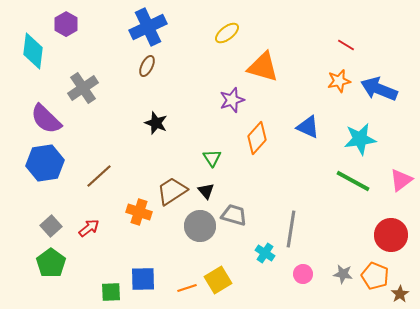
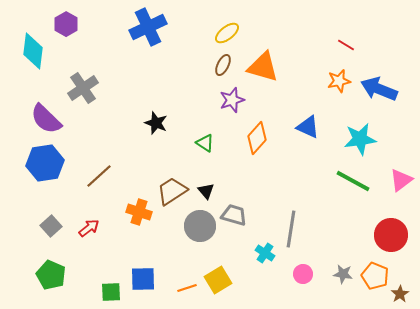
brown ellipse: moved 76 px right, 1 px up
green triangle: moved 7 px left, 15 px up; rotated 24 degrees counterclockwise
green pentagon: moved 12 px down; rotated 12 degrees counterclockwise
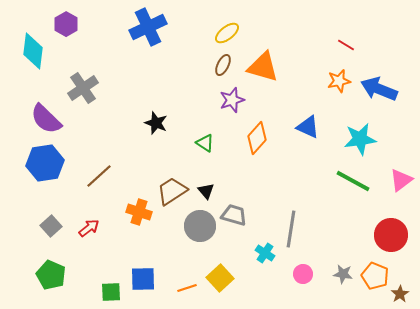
yellow square: moved 2 px right, 2 px up; rotated 12 degrees counterclockwise
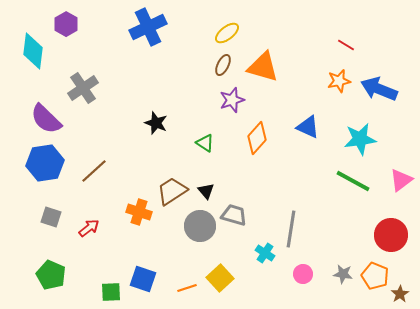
brown line: moved 5 px left, 5 px up
gray square: moved 9 px up; rotated 30 degrees counterclockwise
blue square: rotated 20 degrees clockwise
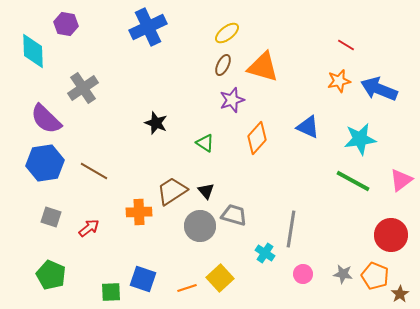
purple hexagon: rotated 20 degrees counterclockwise
cyan diamond: rotated 9 degrees counterclockwise
brown line: rotated 72 degrees clockwise
orange cross: rotated 20 degrees counterclockwise
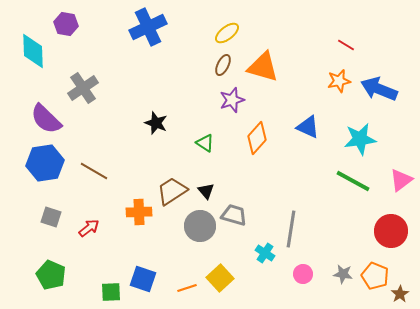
red circle: moved 4 px up
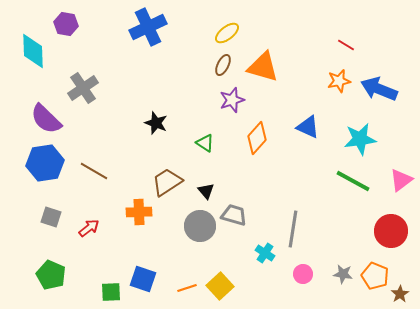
brown trapezoid: moved 5 px left, 9 px up
gray line: moved 2 px right
yellow square: moved 8 px down
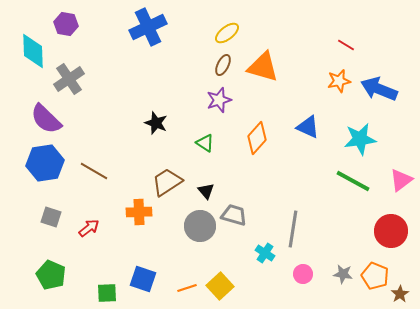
gray cross: moved 14 px left, 9 px up
purple star: moved 13 px left
green square: moved 4 px left, 1 px down
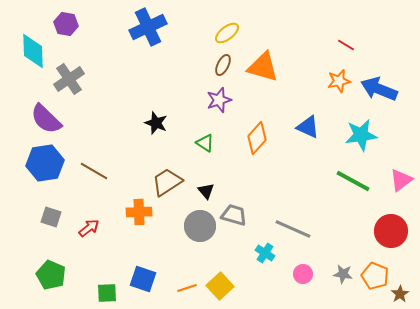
cyan star: moved 1 px right, 4 px up
gray line: rotated 75 degrees counterclockwise
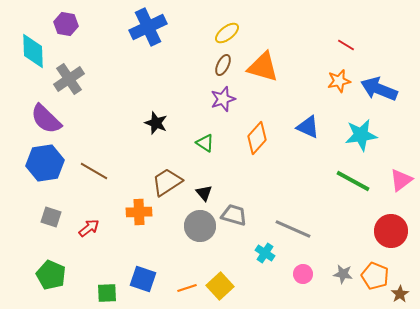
purple star: moved 4 px right, 1 px up
black triangle: moved 2 px left, 2 px down
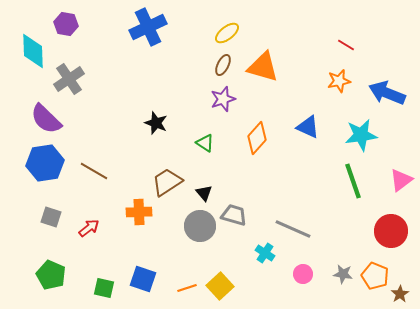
blue arrow: moved 8 px right, 4 px down
green line: rotated 42 degrees clockwise
green square: moved 3 px left, 5 px up; rotated 15 degrees clockwise
